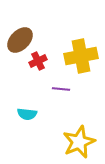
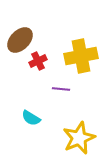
cyan semicircle: moved 4 px right, 4 px down; rotated 24 degrees clockwise
yellow star: moved 4 px up
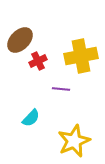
cyan semicircle: rotated 78 degrees counterclockwise
yellow star: moved 5 px left, 3 px down
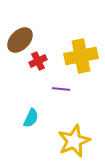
cyan semicircle: rotated 18 degrees counterclockwise
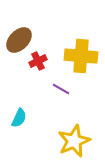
brown ellipse: moved 1 px left
yellow cross: rotated 16 degrees clockwise
purple line: rotated 24 degrees clockwise
cyan semicircle: moved 12 px left
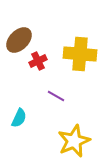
yellow cross: moved 1 px left, 2 px up
purple line: moved 5 px left, 7 px down
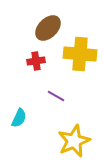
brown ellipse: moved 29 px right, 12 px up
red cross: moved 2 px left; rotated 18 degrees clockwise
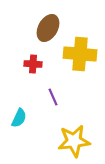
brown ellipse: rotated 16 degrees counterclockwise
red cross: moved 3 px left, 3 px down; rotated 12 degrees clockwise
purple line: moved 3 px left, 1 px down; rotated 36 degrees clockwise
yellow star: rotated 16 degrees clockwise
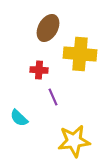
red cross: moved 6 px right, 6 px down
cyan semicircle: rotated 108 degrees clockwise
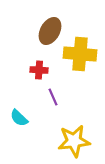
brown ellipse: moved 2 px right, 3 px down
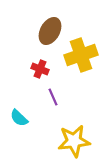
yellow cross: moved 1 px right, 1 px down; rotated 24 degrees counterclockwise
red cross: moved 1 px right, 1 px up; rotated 18 degrees clockwise
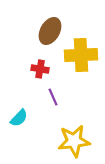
yellow cross: rotated 16 degrees clockwise
red cross: rotated 12 degrees counterclockwise
cyan semicircle: rotated 90 degrees counterclockwise
